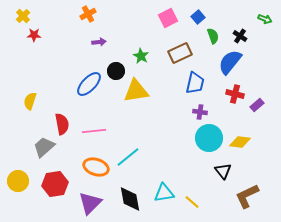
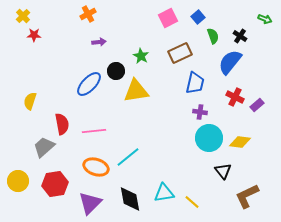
red cross: moved 3 px down; rotated 12 degrees clockwise
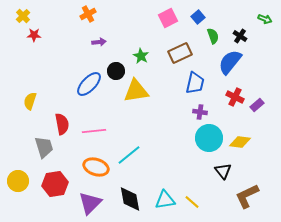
gray trapezoid: rotated 115 degrees clockwise
cyan line: moved 1 px right, 2 px up
cyan triangle: moved 1 px right, 7 px down
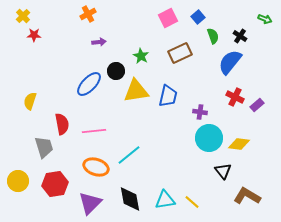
blue trapezoid: moved 27 px left, 13 px down
yellow diamond: moved 1 px left, 2 px down
brown L-shape: rotated 56 degrees clockwise
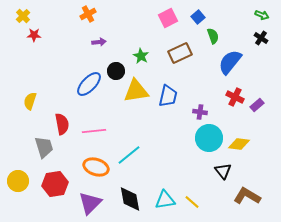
green arrow: moved 3 px left, 4 px up
black cross: moved 21 px right, 2 px down
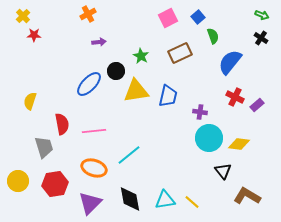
orange ellipse: moved 2 px left, 1 px down
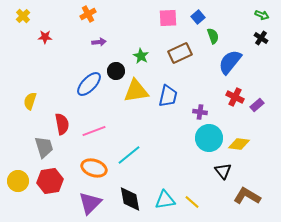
pink square: rotated 24 degrees clockwise
red star: moved 11 px right, 2 px down
pink line: rotated 15 degrees counterclockwise
red hexagon: moved 5 px left, 3 px up
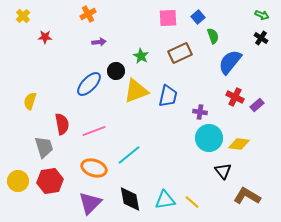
yellow triangle: rotated 12 degrees counterclockwise
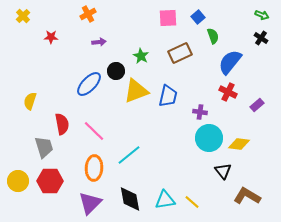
red star: moved 6 px right
red cross: moved 7 px left, 5 px up
pink line: rotated 65 degrees clockwise
orange ellipse: rotated 75 degrees clockwise
red hexagon: rotated 10 degrees clockwise
